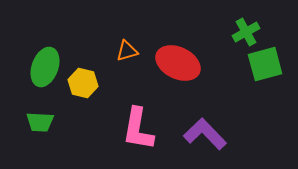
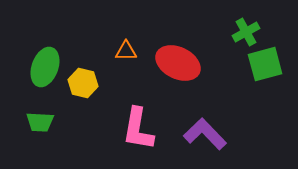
orange triangle: moved 1 px left; rotated 15 degrees clockwise
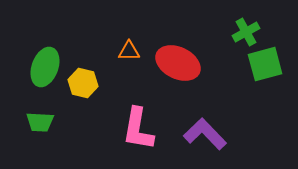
orange triangle: moved 3 px right
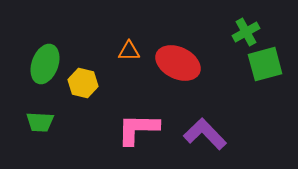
green ellipse: moved 3 px up
pink L-shape: rotated 81 degrees clockwise
